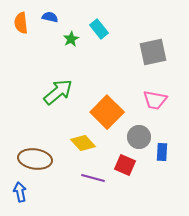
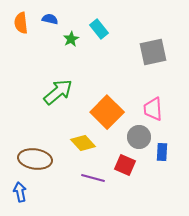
blue semicircle: moved 2 px down
pink trapezoid: moved 2 px left, 9 px down; rotated 75 degrees clockwise
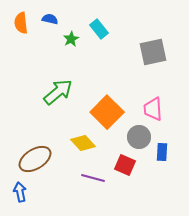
brown ellipse: rotated 40 degrees counterclockwise
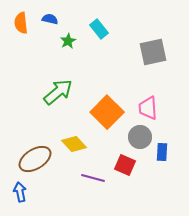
green star: moved 3 px left, 2 px down
pink trapezoid: moved 5 px left, 1 px up
gray circle: moved 1 px right
yellow diamond: moved 9 px left, 1 px down
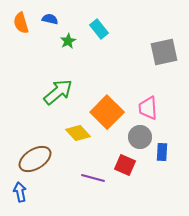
orange semicircle: rotated 10 degrees counterclockwise
gray square: moved 11 px right
yellow diamond: moved 4 px right, 11 px up
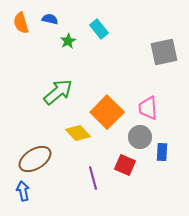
purple line: rotated 60 degrees clockwise
blue arrow: moved 3 px right, 1 px up
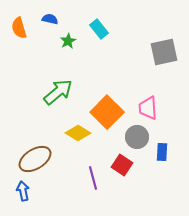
orange semicircle: moved 2 px left, 5 px down
yellow diamond: rotated 15 degrees counterclockwise
gray circle: moved 3 px left
red square: moved 3 px left; rotated 10 degrees clockwise
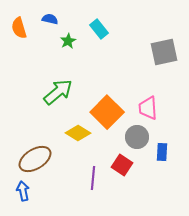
purple line: rotated 20 degrees clockwise
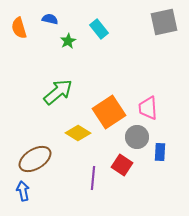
gray square: moved 30 px up
orange square: moved 2 px right; rotated 12 degrees clockwise
blue rectangle: moved 2 px left
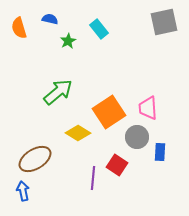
red square: moved 5 px left
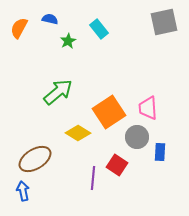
orange semicircle: rotated 45 degrees clockwise
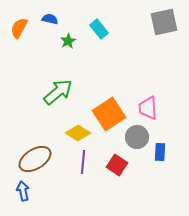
orange square: moved 2 px down
purple line: moved 10 px left, 16 px up
